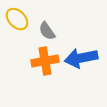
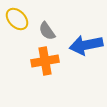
blue arrow: moved 5 px right, 13 px up
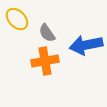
gray semicircle: moved 2 px down
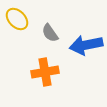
gray semicircle: moved 3 px right
orange cross: moved 11 px down
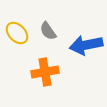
yellow ellipse: moved 14 px down
gray semicircle: moved 2 px left, 2 px up
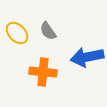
blue arrow: moved 1 px right, 12 px down
orange cross: moved 2 px left; rotated 16 degrees clockwise
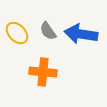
blue arrow: moved 6 px left, 23 px up; rotated 20 degrees clockwise
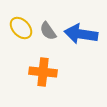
yellow ellipse: moved 4 px right, 5 px up
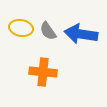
yellow ellipse: rotated 35 degrees counterclockwise
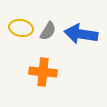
gray semicircle: rotated 114 degrees counterclockwise
